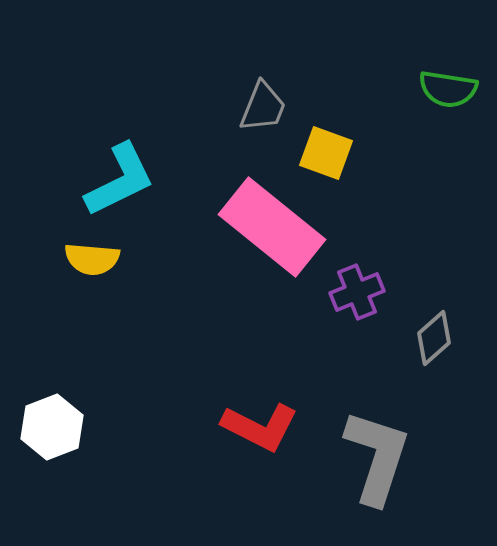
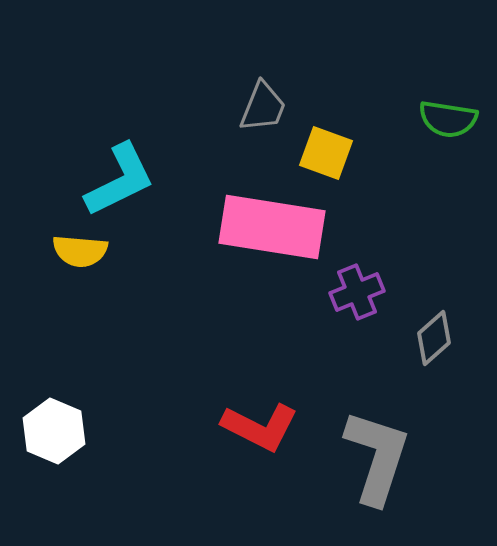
green semicircle: moved 30 px down
pink rectangle: rotated 30 degrees counterclockwise
yellow semicircle: moved 12 px left, 8 px up
white hexagon: moved 2 px right, 4 px down; rotated 16 degrees counterclockwise
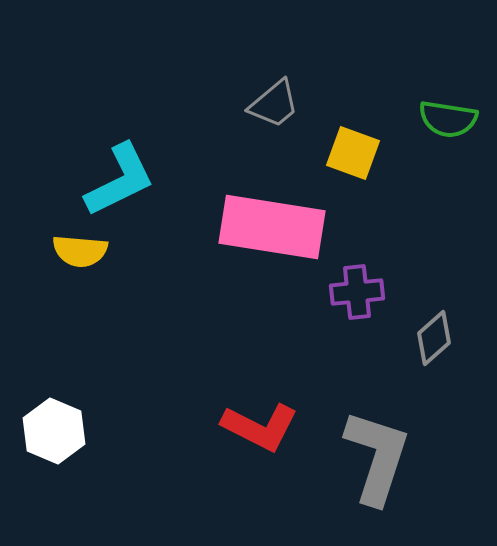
gray trapezoid: moved 11 px right, 3 px up; rotated 28 degrees clockwise
yellow square: moved 27 px right
purple cross: rotated 16 degrees clockwise
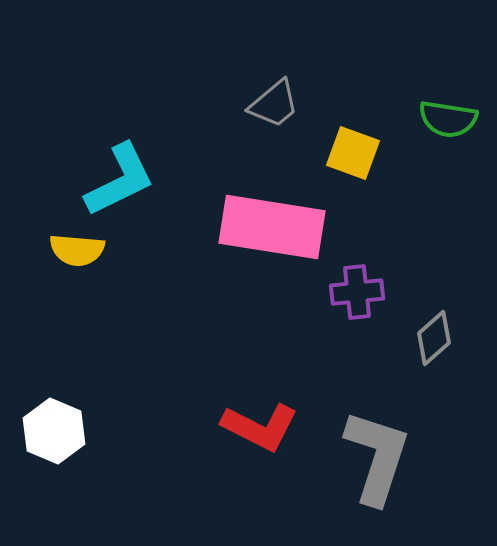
yellow semicircle: moved 3 px left, 1 px up
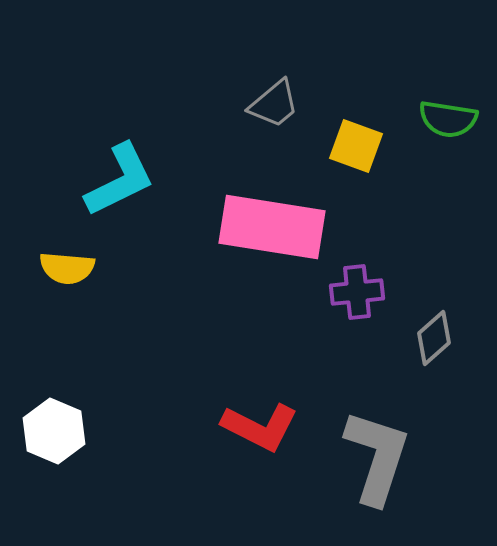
yellow square: moved 3 px right, 7 px up
yellow semicircle: moved 10 px left, 18 px down
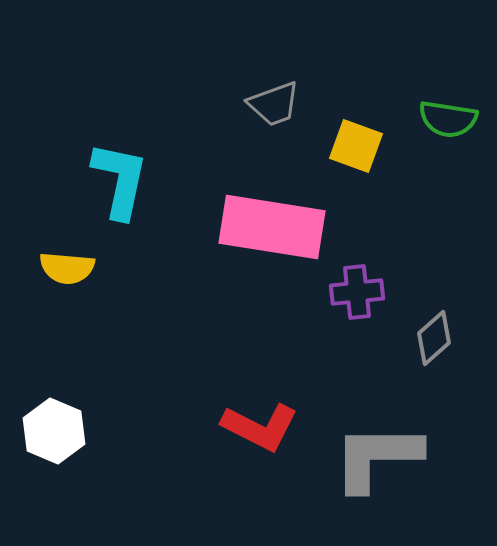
gray trapezoid: rotated 20 degrees clockwise
cyan L-shape: rotated 52 degrees counterclockwise
gray L-shape: rotated 108 degrees counterclockwise
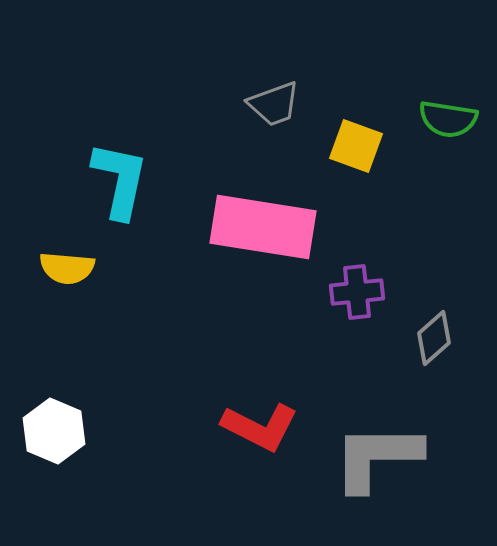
pink rectangle: moved 9 px left
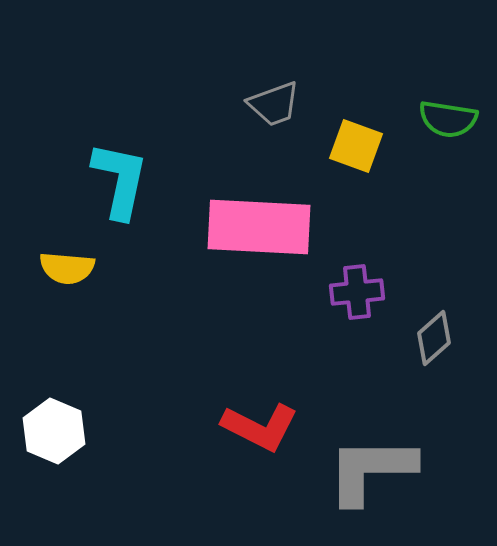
pink rectangle: moved 4 px left; rotated 6 degrees counterclockwise
gray L-shape: moved 6 px left, 13 px down
